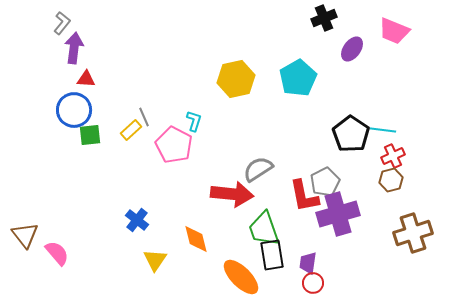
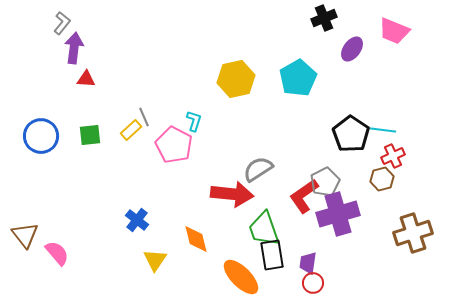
blue circle: moved 33 px left, 26 px down
brown hexagon: moved 9 px left, 1 px up
red L-shape: rotated 66 degrees clockwise
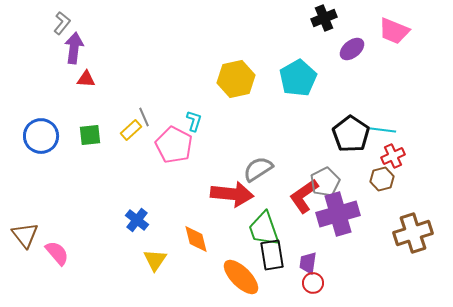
purple ellipse: rotated 15 degrees clockwise
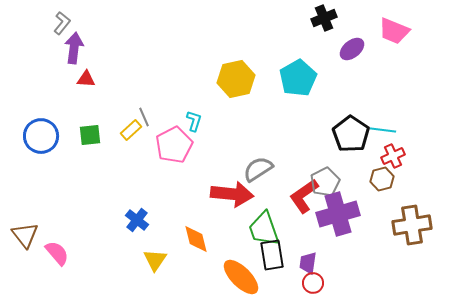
pink pentagon: rotated 18 degrees clockwise
brown cross: moved 1 px left, 8 px up; rotated 9 degrees clockwise
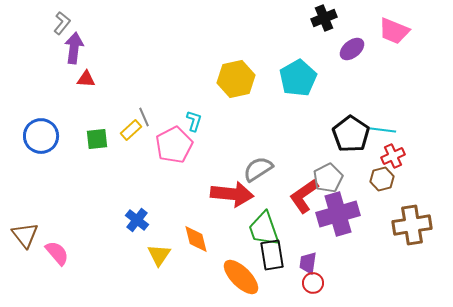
green square: moved 7 px right, 4 px down
gray pentagon: moved 3 px right, 4 px up
yellow triangle: moved 4 px right, 5 px up
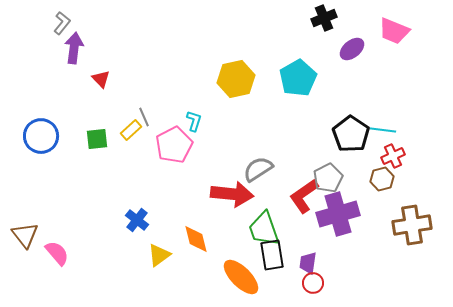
red triangle: moved 15 px right; rotated 42 degrees clockwise
yellow triangle: rotated 20 degrees clockwise
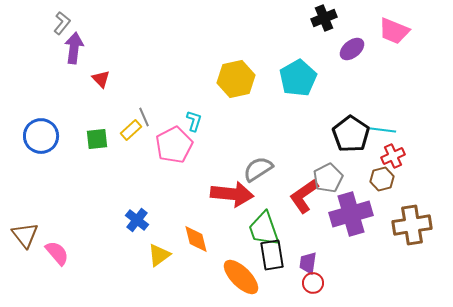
purple cross: moved 13 px right
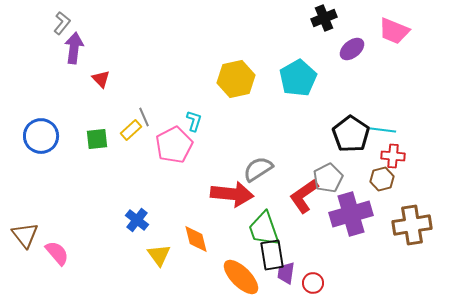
red cross: rotated 30 degrees clockwise
yellow triangle: rotated 30 degrees counterclockwise
purple trapezoid: moved 22 px left, 10 px down
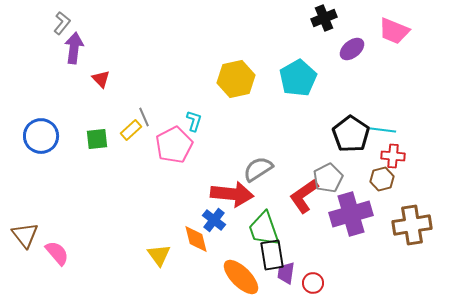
blue cross: moved 77 px right
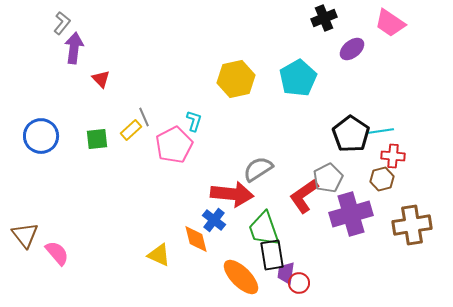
pink trapezoid: moved 4 px left, 8 px up; rotated 12 degrees clockwise
cyan line: moved 2 px left, 1 px down; rotated 15 degrees counterclockwise
yellow triangle: rotated 30 degrees counterclockwise
red circle: moved 14 px left
